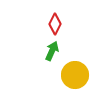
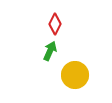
green arrow: moved 2 px left
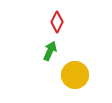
red diamond: moved 2 px right, 2 px up
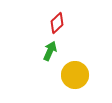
red diamond: moved 1 px down; rotated 20 degrees clockwise
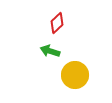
green arrow: rotated 96 degrees counterclockwise
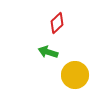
green arrow: moved 2 px left, 1 px down
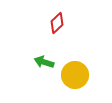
green arrow: moved 4 px left, 10 px down
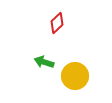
yellow circle: moved 1 px down
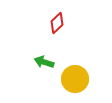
yellow circle: moved 3 px down
